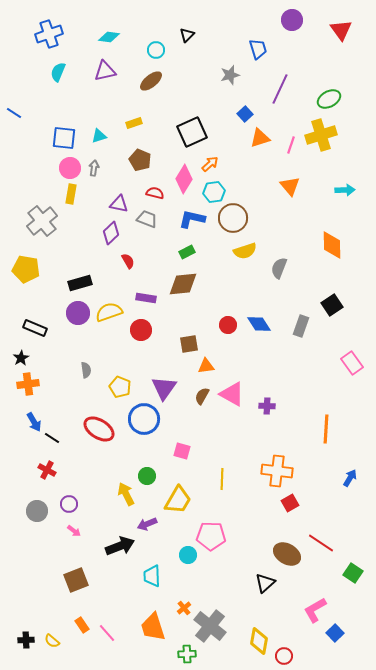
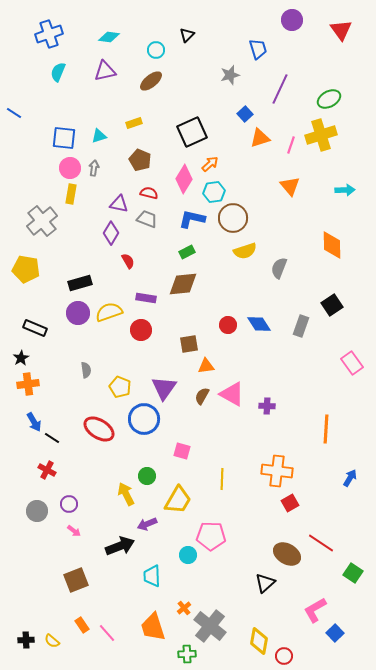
red semicircle at (155, 193): moved 6 px left
purple diamond at (111, 233): rotated 15 degrees counterclockwise
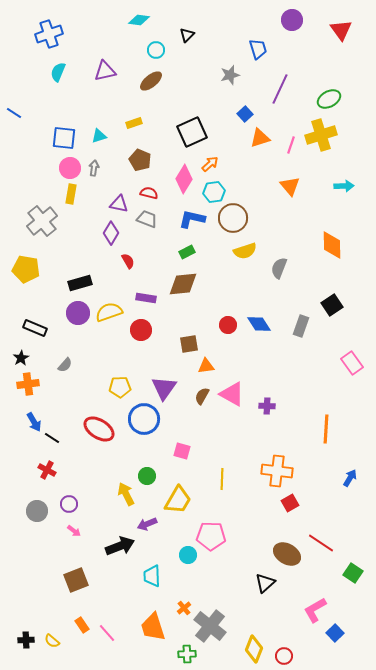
cyan diamond at (109, 37): moved 30 px right, 17 px up
cyan arrow at (345, 190): moved 1 px left, 4 px up
gray semicircle at (86, 370): moved 21 px left, 5 px up; rotated 49 degrees clockwise
yellow pentagon at (120, 387): rotated 25 degrees counterclockwise
yellow diamond at (259, 641): moved 5 px left, 8 px down; rotated 12 degrees clockwise
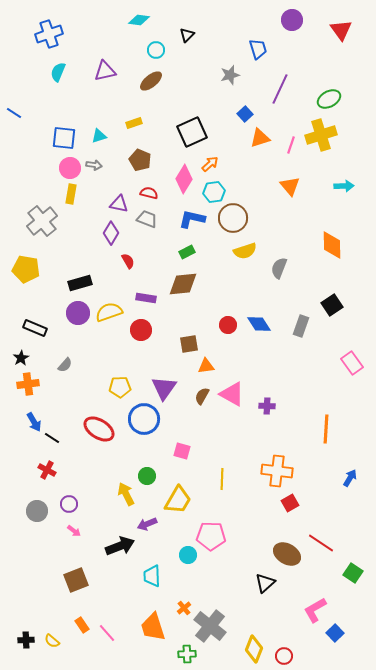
gray arrow at (94, 168): moved 3 px up; rotated 91 degrees clockwise
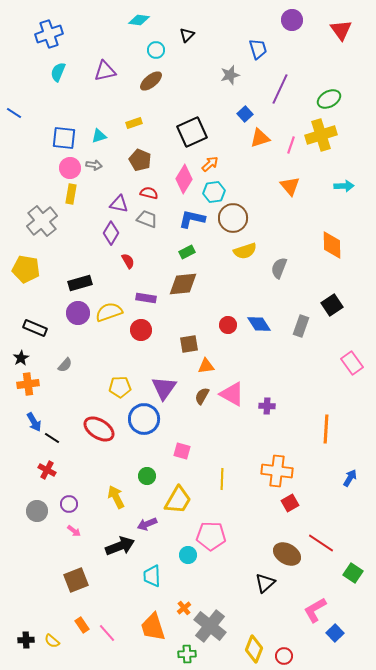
yellow arrow at (126, 494): moved 10 px left, 3 px down
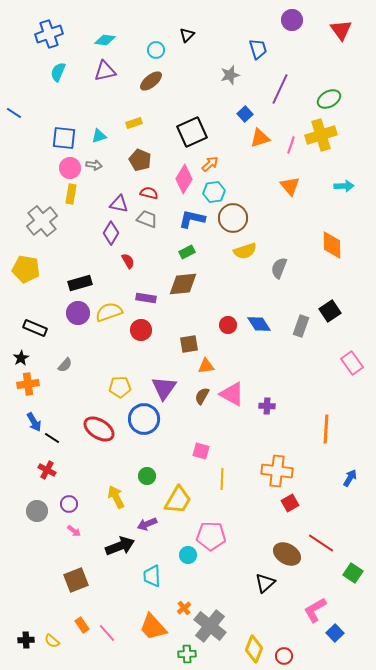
cyan diamond at (139, 20): moved 34 px left, 20 px down
black square at (332, 305): moved 2 px left, 6 px down
pink square at (182, 451): moved 19 px right
orange trapezoid at (153, 627): rotated 24 degrees counterclockwise
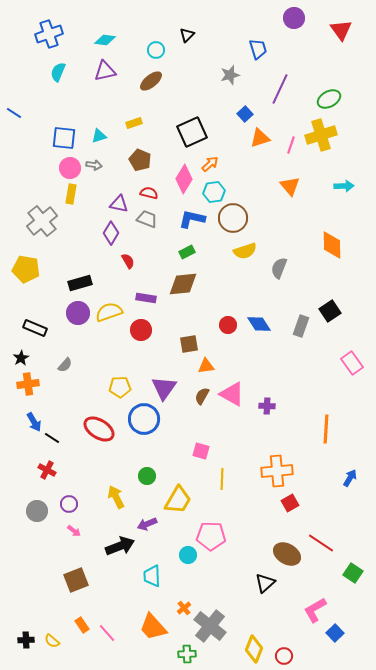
purple circle at (292, 20): moved 2 px right, 2 px up
orange cross at (277, 471): rotated 12 degrees counterclockwise
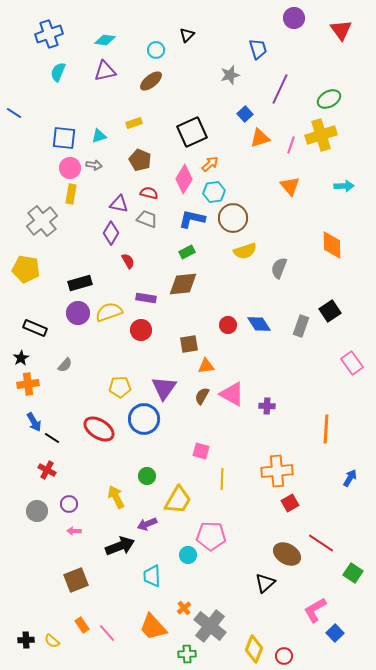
pink arrow at (74, 531): rotated 144 degrees clockwise
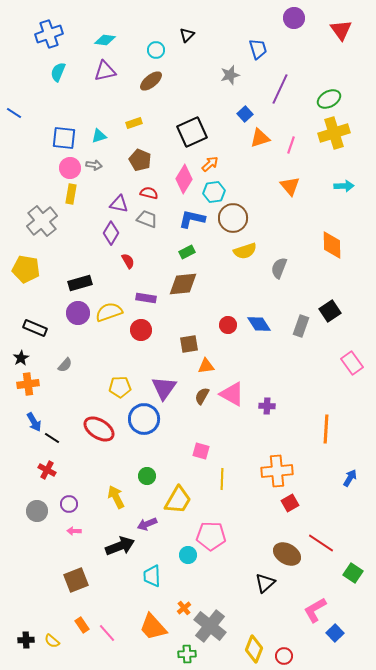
yellow cross at (321, 135): moved 13 px right, 2 px up
